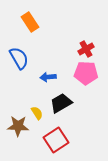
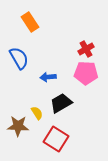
red square: moved 1 px up; rotated 25 degrees counterclockwise
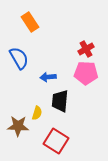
black trapezoid: moved 1 px left, 2 px up; rotated 55 degrees counterclockwise
yellow semicircle: rotated 48 degrees clockwise
red square: moved 2 px down
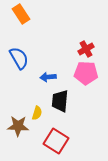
orange rectangle: moved 9 px left, 8 px up
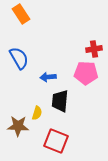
red cross: moved 8 px right; rotated 21 degrees clockwise
red square: rotated 10 degrees counterclockwise
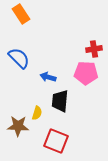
blue semicircle: rotated 15 degrees counterclockwise
blue arrow: rotated 21 degrees clockwise
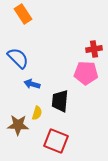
orange rectangle: moved 2 px right
blue semicircle: moved 1 px left
blue arrow: moved 16 px left, 7 px down
brown star: moved 1 px up
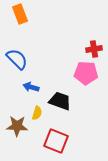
orange rectangle: moved 3 px left; rotated 12 degrees clockwise
blue semicircle: moved 1 px left, 1 px down
blue arrow: moved 1 px left, 3 px down
black trapezoid: rotated 105 degrees clockwise
brown star: moved 1 px left, 1 px down
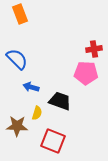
red square: moved 3 px left
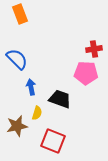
blue arrow: rotated 63 degrees clockwise
black trapezoid: moved 2 px up
brown star: rotated 15 degrees counterclockwise
